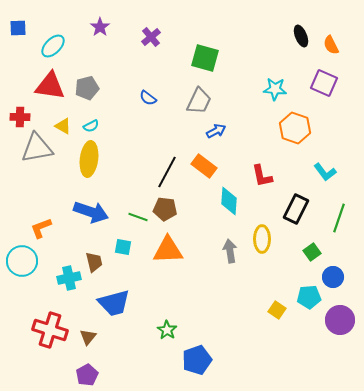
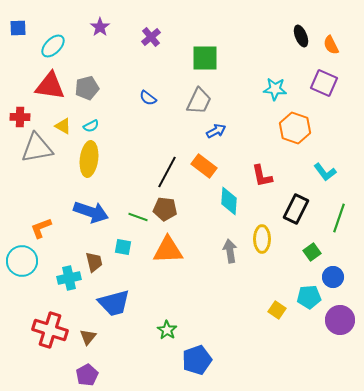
green square at (205, 58): rotated 16 degrees counterclockwise
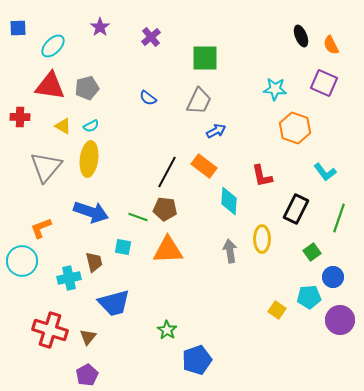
gray triangle at (37, 148): moved 9 px right, 19 px down; rotated 40 degrees counterclockwise
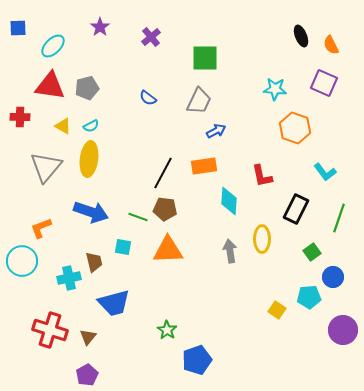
orange rectangle at (204, 166): rotated 45 degrees counterclockwise
black line at (167, 172): moved 4 px left, 1 px down
purple circle at (340, 320): moved 3 px right, 10 px down
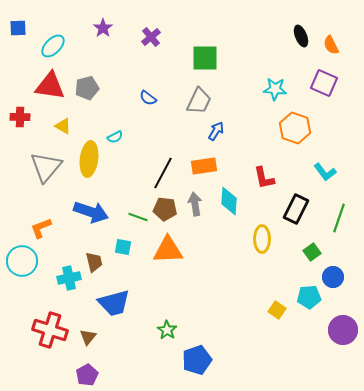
purple star at (100, 27): moved 3 px right, 1 px down
cyan semicircle at (91, 126): moved 24 px right, 11 px down
blue arrow at (216, 131): rotated 30 degrees counterclockwise
red L-shape at (262, 176): moved 2 px right, 2 px down
gray arrow at (230, 251): moved 35 px left, 47 px up
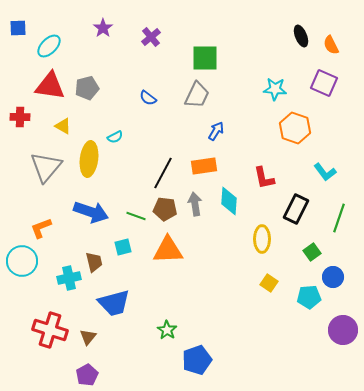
cyan ellipse at (53, 46): moved 4 px left
gray trapezoid at (199, 101): moved 2 px left, 6 px up
green line at (138, 217): moved 2 px left, 1 px up
cyan square at (123, 247): rotated 24 degrees counterclockwise
yellow square at (277, 310): moved 8 px left, 27 px up
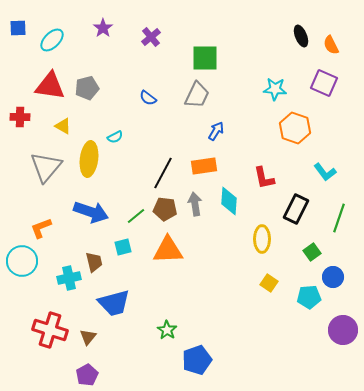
cyan ellipse at (49, 46): moved 3 px right, 6 px up
green line at (136, 216): rotated 60 degrees counterclockwise
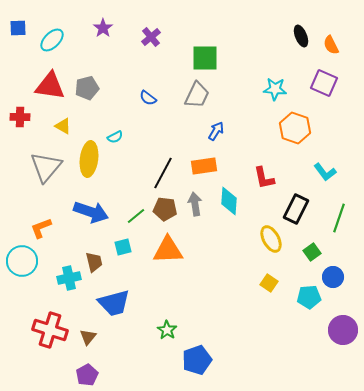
yellow ellipse at (262, 239): moved 9 px right; rotated 28 degrees counterclockwise
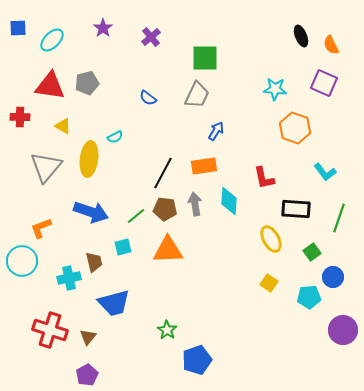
gray pentagon at (87, 88): moved 5 px up
black rectangle at (296, 209): rotated 68 degrees clockwise
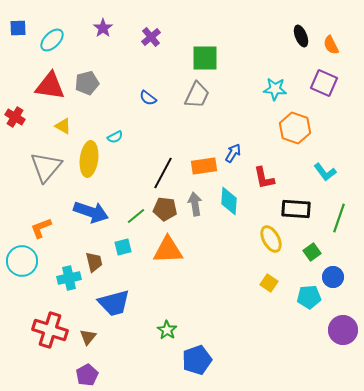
red cross at (20, 117): moved 5 px left; rotated 30 degrees clockwise
blue arrow at (216, 131): moved 17 px right, 22 px down
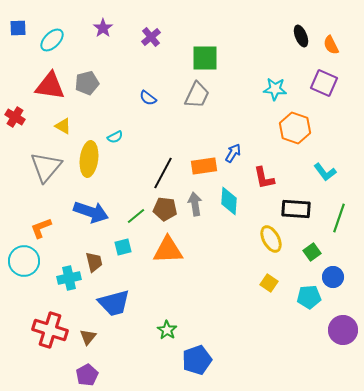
cyan circle at (22, 261): moved 2 px right
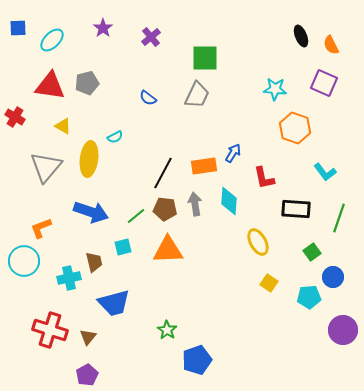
yellow ellipse at (271, 239): moved 13 px left, 3 px down
